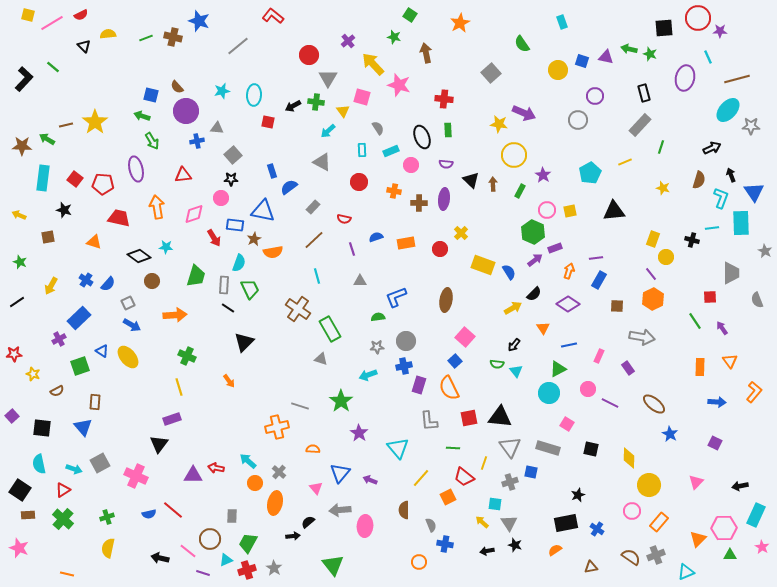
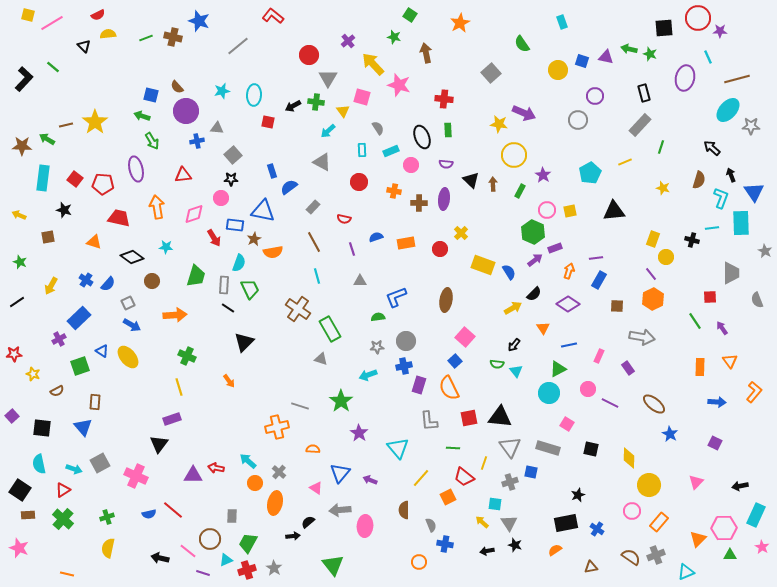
red semicircle at (81, 15): moved 17 px right
black arrow at (712, 148): rotated 114 degrees counterclockwise
brown line at (314, 240): moved 2 px down; rotated 75 degrees counterclockwise
black diamond at (139, 256): moved 7 px left, 1 px down
pink triangle at (316, 488): rotated 16 degrees counterclockwise
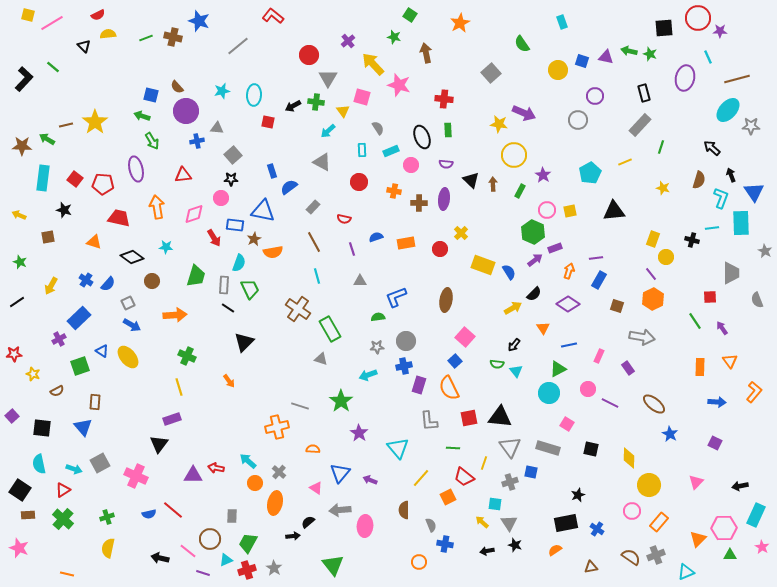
green arrow at (629, 49): moved 2 px down
brown square at (617, 306): rotated 16 degrees clockwise
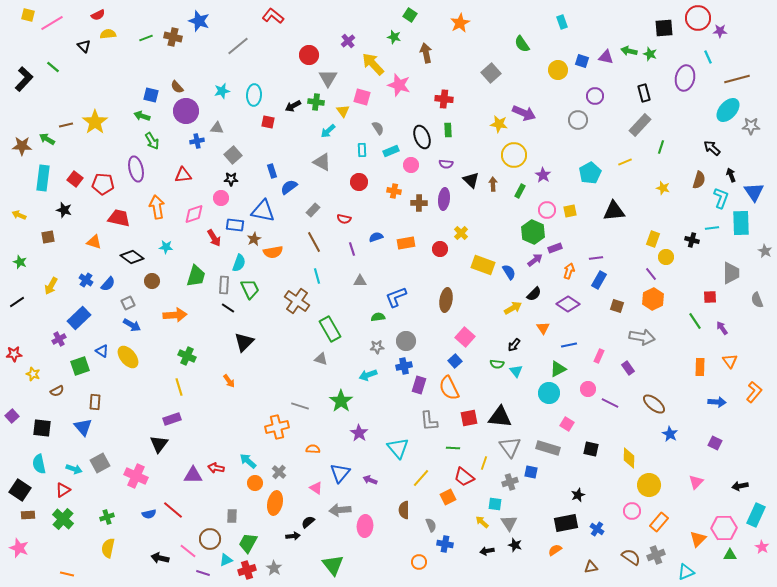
gray rectangle at (313, 207): moved 3 px down
brown cross at (298, 309): moved 1 px left, 8 px up
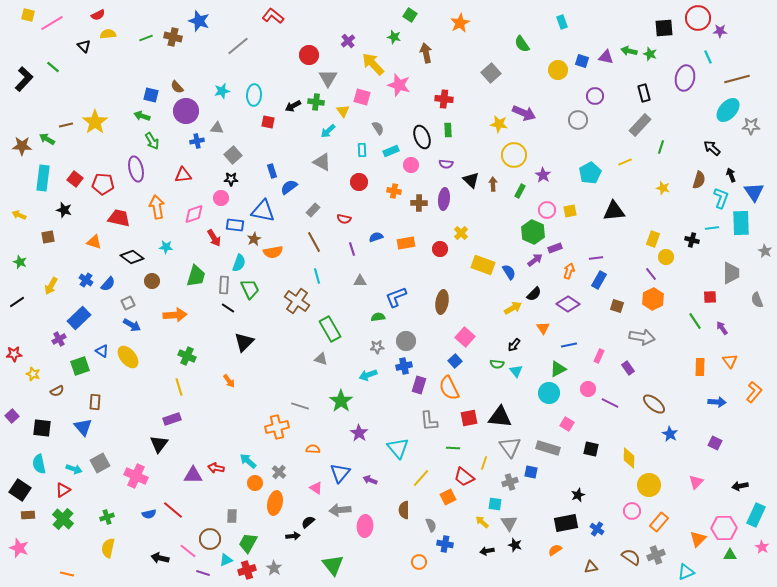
brown ellipse at (446, 300): moved 4 px left, 2 px down
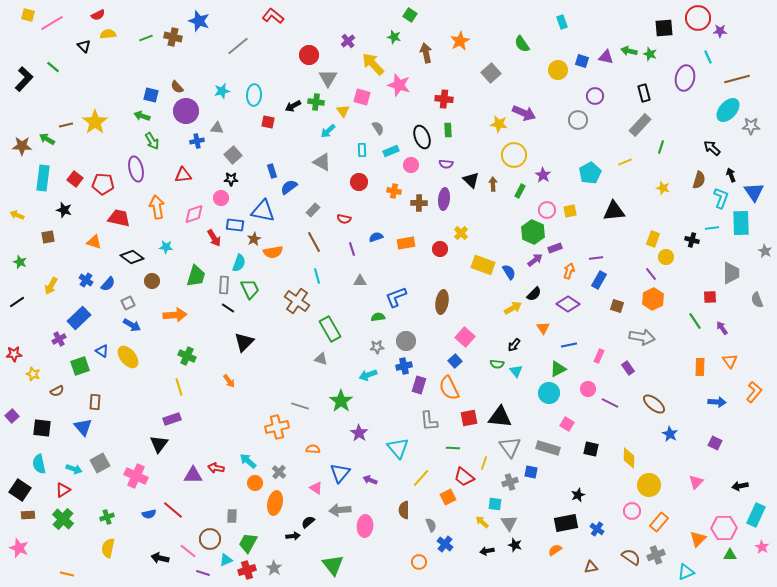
orange star at (460, 23): moved 18 px down
yellow arrow at (19, 215): moved 2 px left
blue cross at (445, 544): rotated 28 degrees clockwise
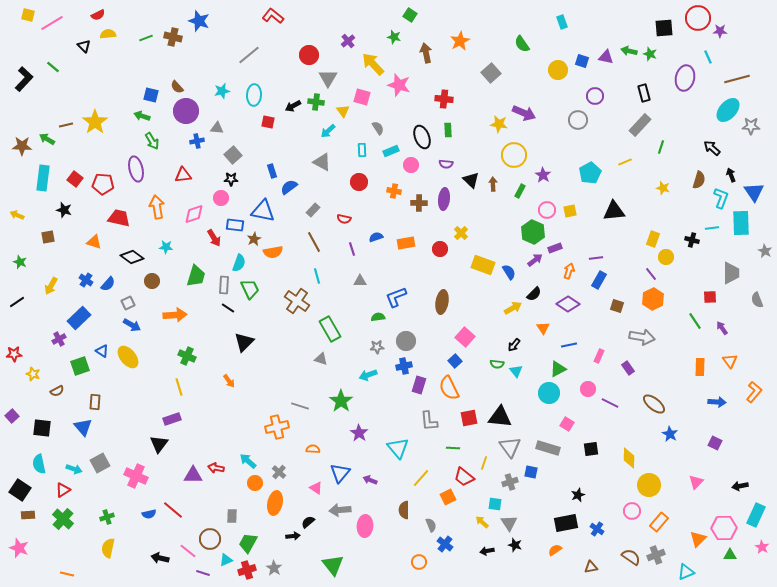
gray line at (238, 46): moved 11 px right, 9 px down
black square at (591, 449): rotated 21 degrees counterclockwise
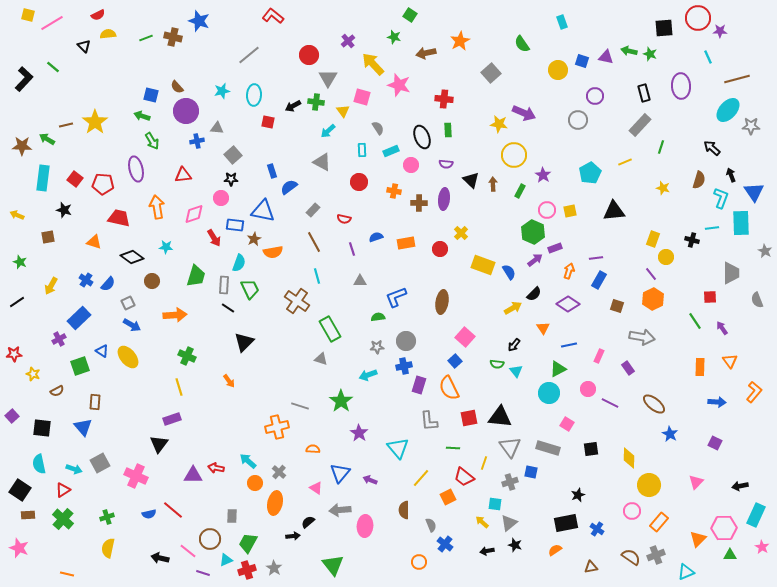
brown arrow at (426, 53): rotated 90 degrees counterclockwise
purple ellipse at (685, 78): moved 4 px left, 8 px down; rotated 15 degrees counterclockwise
gray triangle at (509, 523): rotated 24 degrees clockwise
